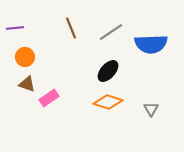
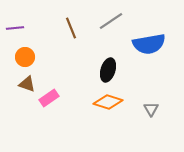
gray line: moved 11 px up
blue semicircle: moved 2 px left; rotated 8 degrees counterclockwise
black ellipse: moved 1 px up; rotated 25 degrees counterclockwise
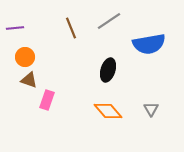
gray line: moved 2 px left
brown triangle: moved 2 px right, 4 px up
pink rectangle: moved 2 px left, 2 px down; rotated 36 degrees counterclockwise
orange diamond: moved 9 px down; rotated 32 degrees clockwise
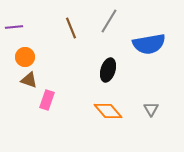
gray line: rotated 25 degrees counterclockwise
purple line: moved 1 px left, 1 px up
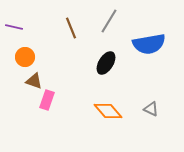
purple line: rotated 18 degrees clockwise
black ellipse: moved 2 px left, 7 px up; rotated 15 degrees clockwise
brown triangle: moved 5 px right, 1 px down
gray triangle: rotated 35 degrees counterclockwise
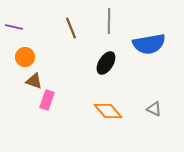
gray line: rotated 30 degrees counterclockwise
gray triangle: moved 3 px right
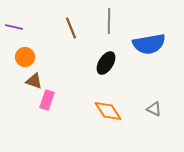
orange diamond: rotated 8 degrees clockwise
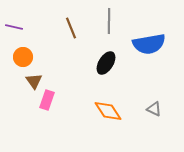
orange circle: moved 2 px left
brown triangle: rotated 36 degrees clockwise
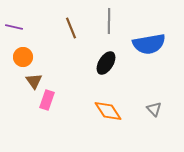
gray triangle: rotated 21 degrees clockwise
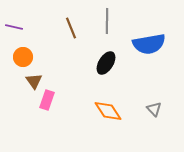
gray line: moved 2 px left
